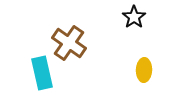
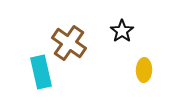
black star: moved 12 px left, 14 px down
cyan rectangle: moved 1 px left, 1 px up
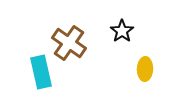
yellow ellipse: moved 1 px right, 1 px up
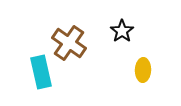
yellow ellipse: moved 2 px left, 1 px down
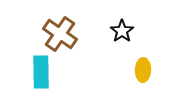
brown cross: moved 9 px left, 9 px up
cyan rectangle: rotated 12 degrees clockwise
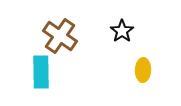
brown cross: moved 2 px down
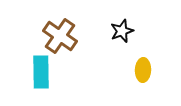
black star: rotated 15 degrees clockwise
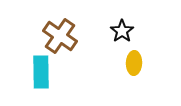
black star: rotated 15 degrees counterclockwise
yellow ellipse: moved 9 px left, 7 px up
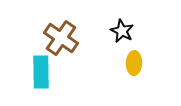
black star: rotated 10 degrees counterclockwise
brown cross: moved 1 px right, 2 px down
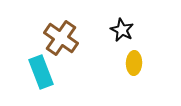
black star: moved 1 px up
cyan rectangle: rotated 20 degrees counterclockwise
